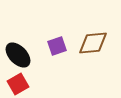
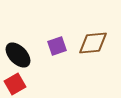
red square: moved 3 px left
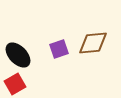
purple square: moved 2 px right, 3 px down
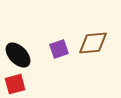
red square: rotated 15 degrees clockwise
